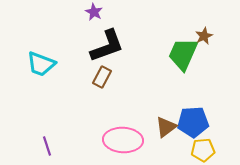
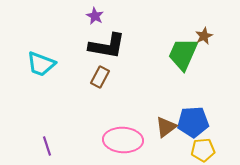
purple star: moved 1 px right, 4 px down
black L-shape: rotated 30 degrees clockwise
brown rectangle: moved 2 px left
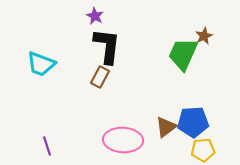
black L-shape: rotated 93 degrees counterclockwise
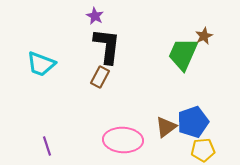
blue pentagon: rotated 16 degrees counterclockwise
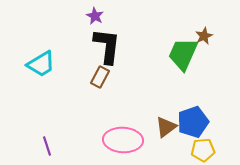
cyan trapezoid: rotated 52 degrees counterclockwise
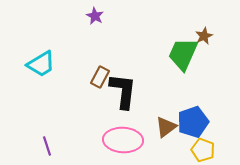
black L-shape: moved 16 px right, 45 px down
yellow pentagon: rotated 25 degrees clockwise
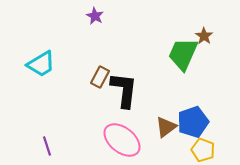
brown star: rotated 12 degrees counterclockwise
black L-shape: moved 1 px right, 1 px up
pink ellipse: moved 1 px left; rotated 36 degrees clockwise
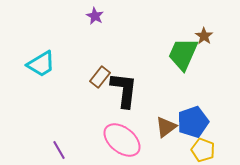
brown rectangle: rotated 10 degrees clockwise
purple line: moved 12 px right, 4 px down; rotated 12 degrees counterclockwise
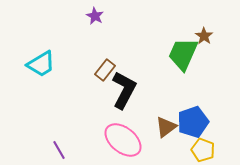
brown rectangle: moved 5 px right, 7 px up
black L-shape: rotated 21 degrees clockwise
pink ellipse: moved 1 px right
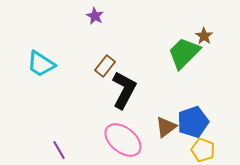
green trapezoid: moved 1 px right, 1 px up; rotated 21 degrees clockwise
cyan trapezoid: rotated 64 degrees clockwise
brown rectangle: moved 4 px up
